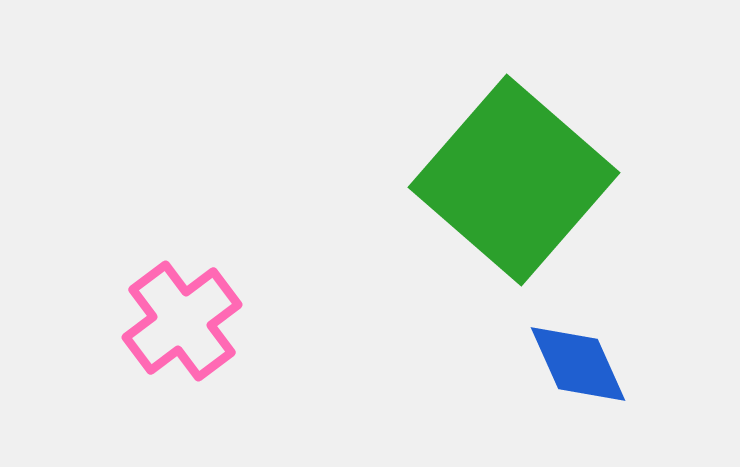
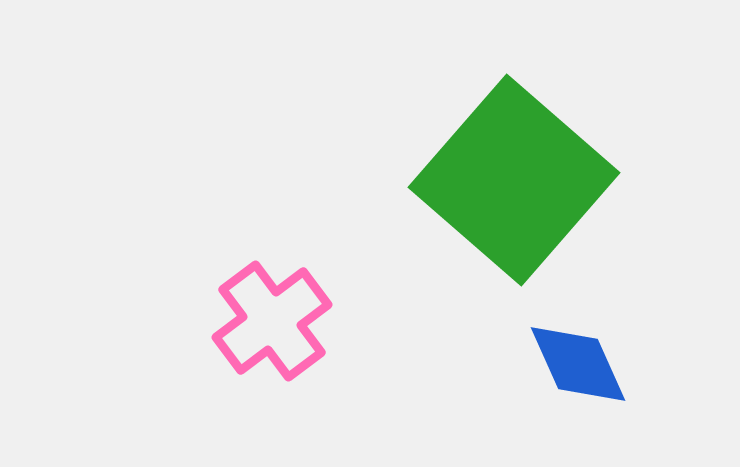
pink cross: moved 90 px right
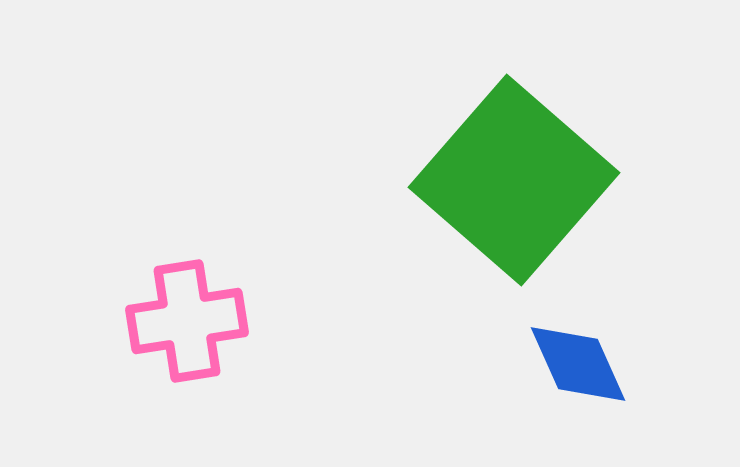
pink cross: moved 85 px left; rotated 28 degrees clockwise
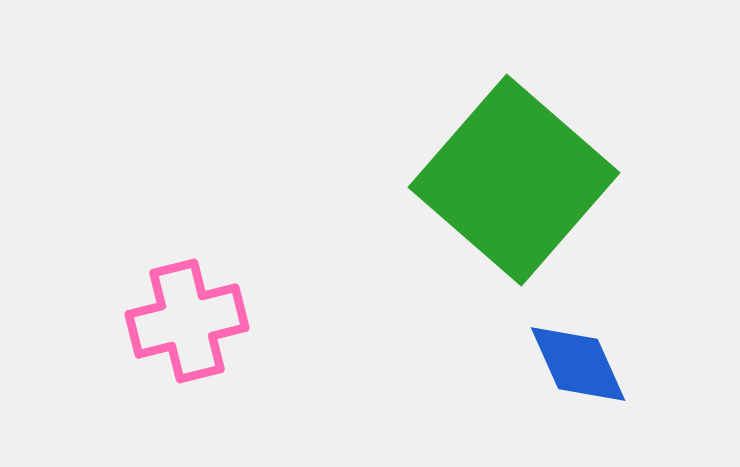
pink cross: rotated 5 degrees counterclockwise
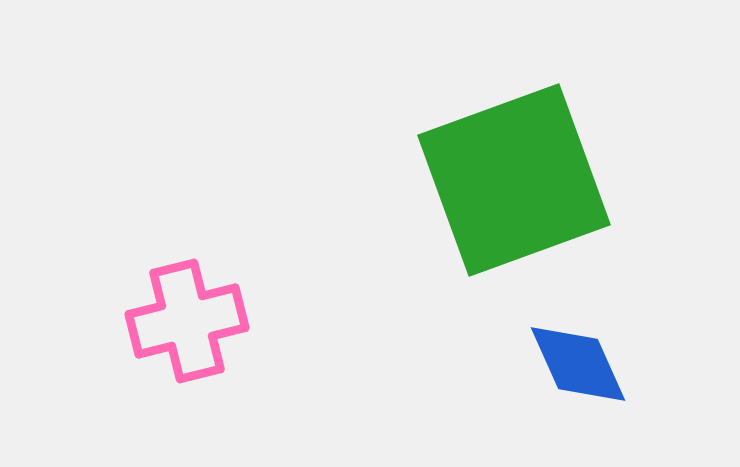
green square: rotated 29 degrees clockwise
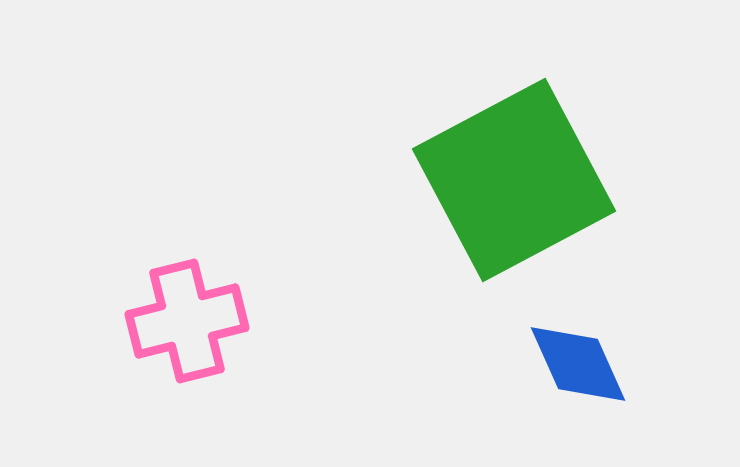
green square: rotated 8 degrees counterclockwise
